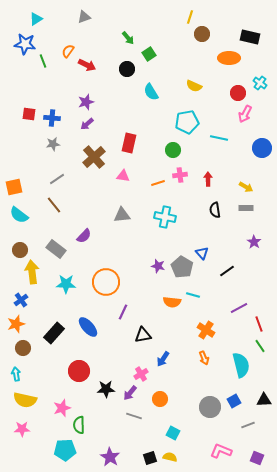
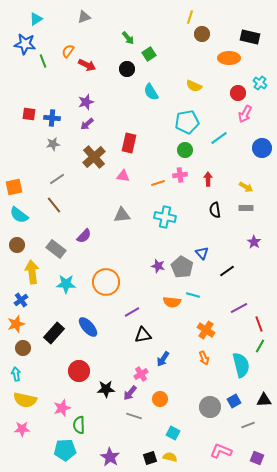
cyan line at (219, 138): rotated 48 degrees counterclockwise
green circle at (173, 150): moved 12 px right
brown circle at (20, 250): moved 3 px left, 5 px up
purple line at (123, 312): moved 9 px right; rotated 35 degrees clockwise
green line at (260, 346): rotated 64 degrees clockwise
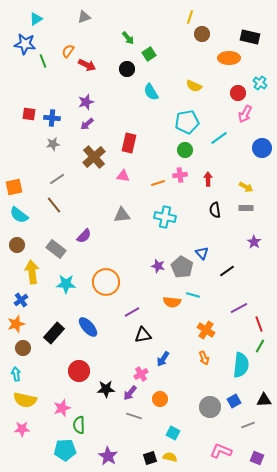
cyan semicircle at (241, 365): rotated 20 degrees clockwise
purple star at (110, 457): moved 2 px left, 1 px up
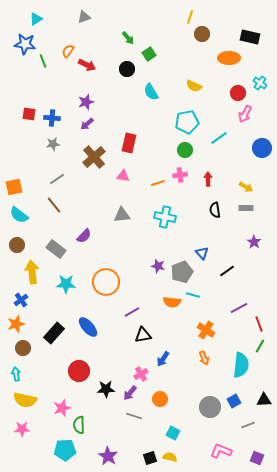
gray pentagon at (182, 267): moved 5 px down; rotated 20 degrees clockwise
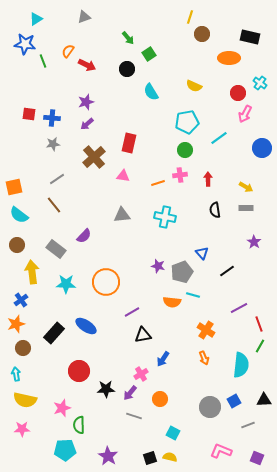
blue ellipse at (88, 327): moved 2 px left, 1 px up; rotated 15 degrees counterclockwise
